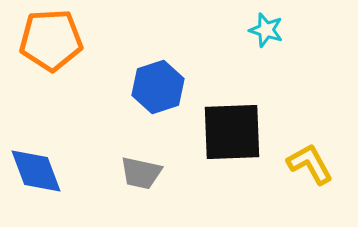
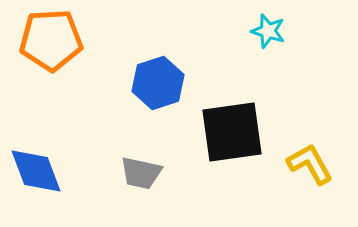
cyan star: moved 2 px right, 1 px down
blue hexagon: moved 4 px up
black square: rotated 6 degrees counterclockwise
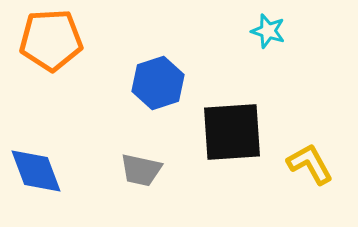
black square: rotated 4 degrees clockwise
gray trapezoid: moved 3 px up
